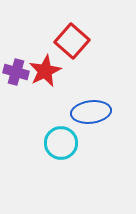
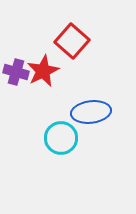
red star: moved 2 px left
cyan circle: moved 5 px up
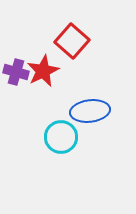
blue ellipse: moved 1 px left, 1 px up
cyan circle: moved 1 px up
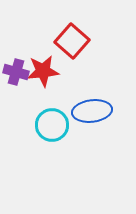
red star: rotated 20 degrees clockwise
blue ellipse: moved 2 px right
cyan circle: moved 9 px left, 12 px up
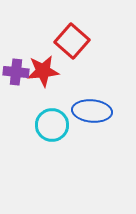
purple cross: rotated 10 degrees counterclockwise
blue ellipse: rotated 12 degrees clockwise
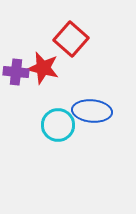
red square: moved 1 px left, 2 px up
red star: moved 3 px up; rotated 20 degrees clockwise
cyan circle: moved 6 px right
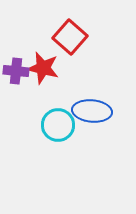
red square: moved 1 px left, 2 px up
purple cross: moved 1 px up
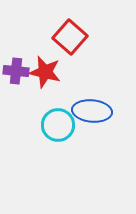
red star: moved 2 px right, 4 px down
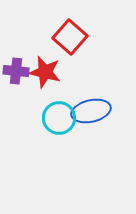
blue ellipse: moved 1 px left; rotated 18 degrees counterclockwise
cyan circle: moved 1 px right, 7 px up
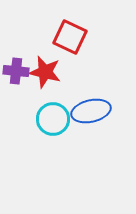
red square: rotated 16 degrees counterclockwise
cyan circle: moved 6 px left, 1 px down
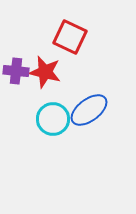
blue ellipse: moved 2 px left, 1 px up; rotated 24 degrees counterclockwise
